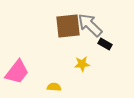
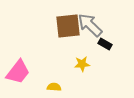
pink trapezoid: moved 1 px right
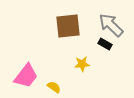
gray arrow: moved 21 px right
pink trapezoid: moved 8 px right, 4 px down
yellow semicircle: rotated 32 degrees clockwise
